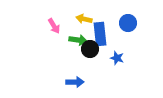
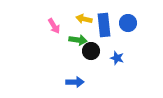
blue rectangle: moved 4 px right, 9 px up
black circle: moved 1 px right, 2 px down
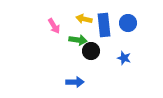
blue star: moved 7 px right
